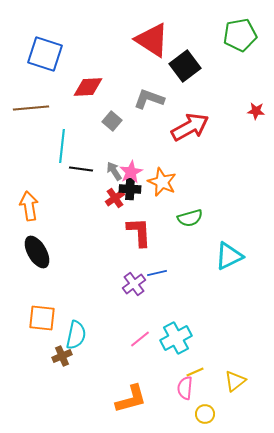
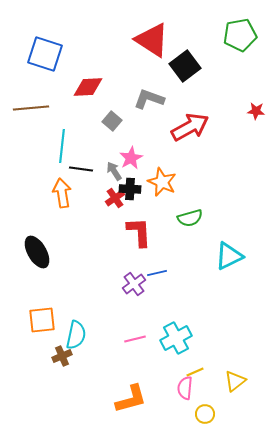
pink star: moved 14 px up
orange arrow: moved 33 px right, 13 px up
orange square: moved 2 px down; rotated 12 degrees counterclockwise
pink line: moved 5 px left; rotated 25 degrees clockwise
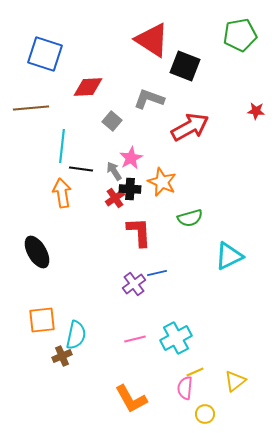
black square: rotated 32 degrees counterclockwise
orange L-shape: rotated 76 degrees clockwise
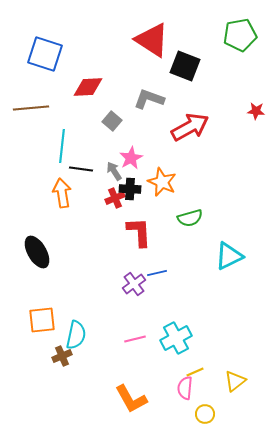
red cross: rotated 12 degrees clockwise
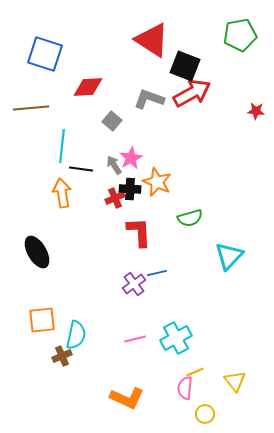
red arrow: moved 2 px right, 34 px up
gray arrow: moved 6 px up
orange star: moved 5 px left
cyan triangle: rotated 20 degrees counterclockwise
yellow triangle: rotated 30 degrees counterclockwise
orange L-shape: moved 4 px left, 1 px up; rotated 36 degrees counterclockwise
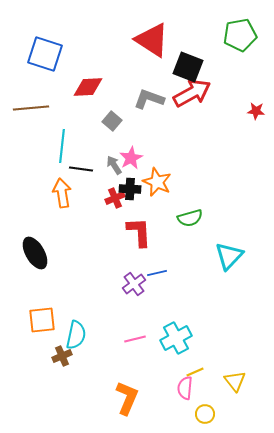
black square: moved 3 px right, 1 px down
black ellipse: moved 2 px left, 1 px down
orange L-shape: rotated 92 degrees counterclockwise
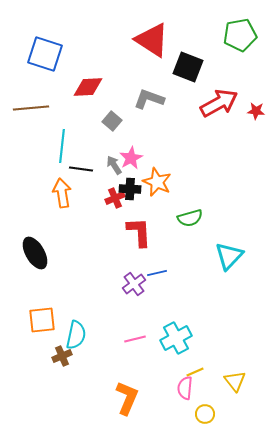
red arrow: moved 27 px right, 10 px down
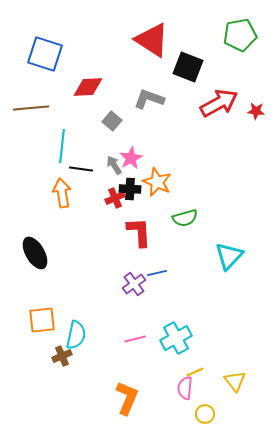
green semicircle: moved 5 px left
